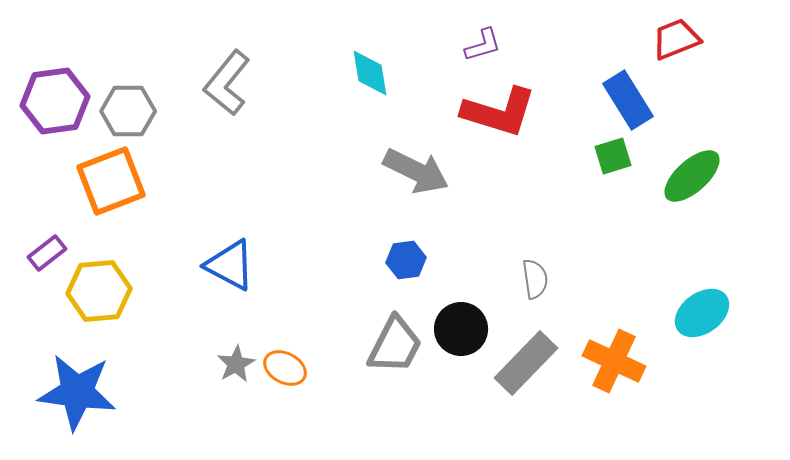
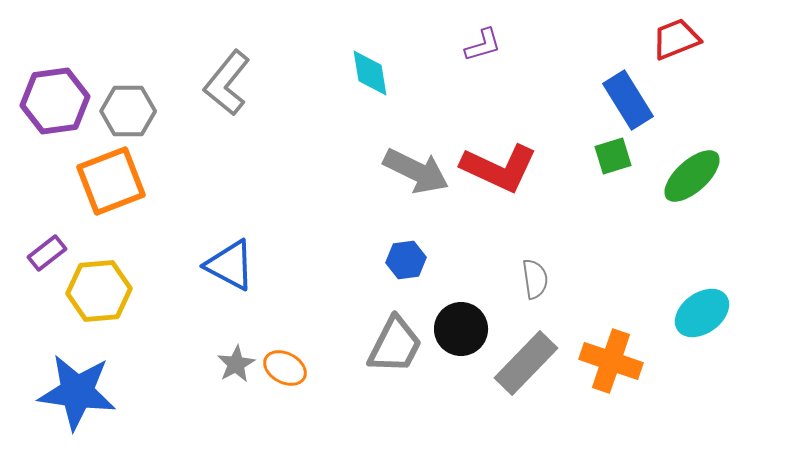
red L-shape: moved 56 px down; rotated 8 degrees clockwise
orange cross: moved 3 px left; rotated 6 degrees counterclockwise
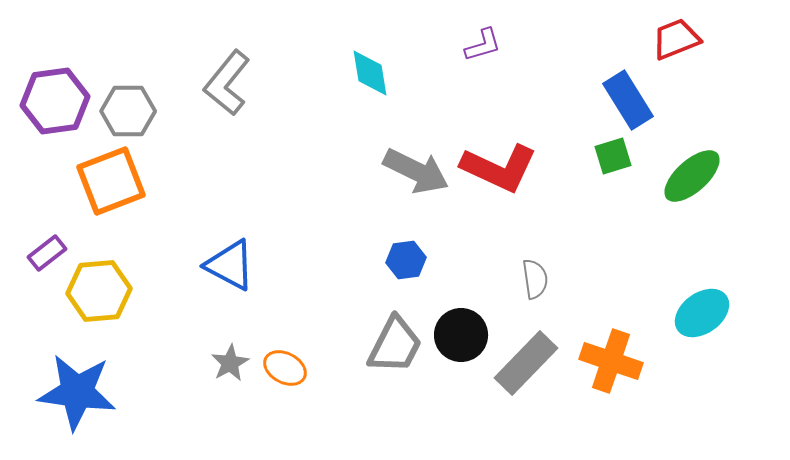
black circle: moved 6 px down
gray star: moved 6 px left, 1 px up
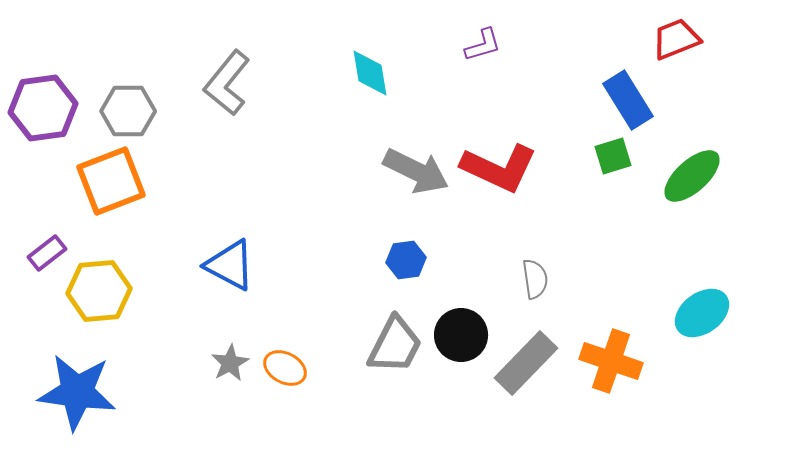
purple hexagon: moved 12 px left, 7 px down
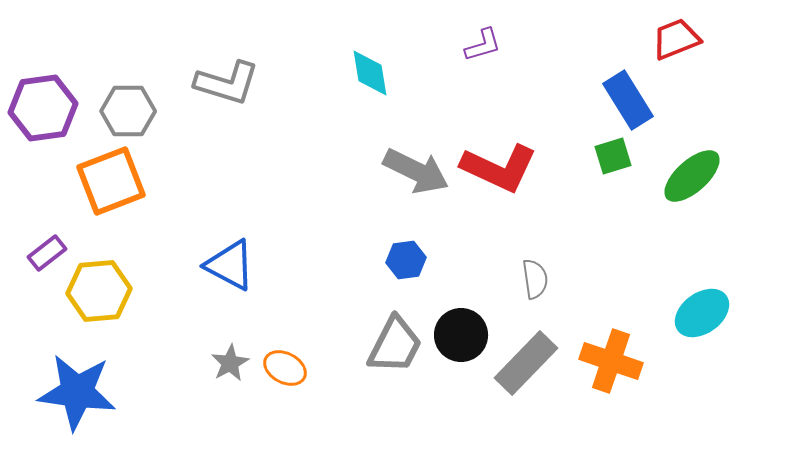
gray L-shape: rotated 112 degrees counterclockwise
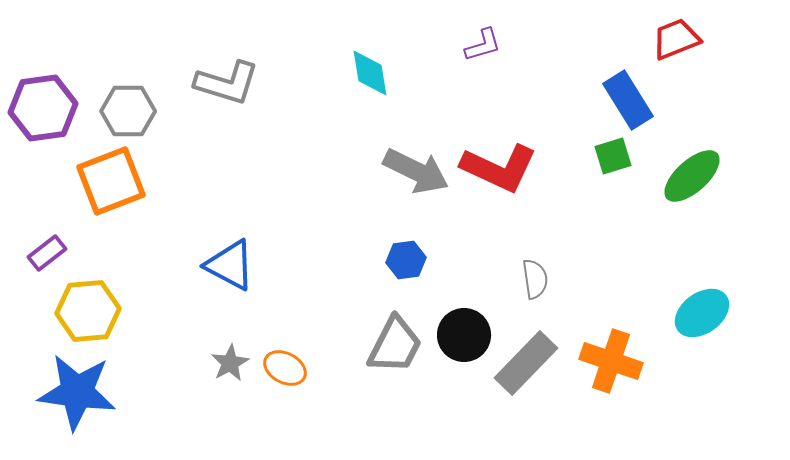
yellow hexagon: moved 11 px left, 20 px down
black circle: moved 3 px right
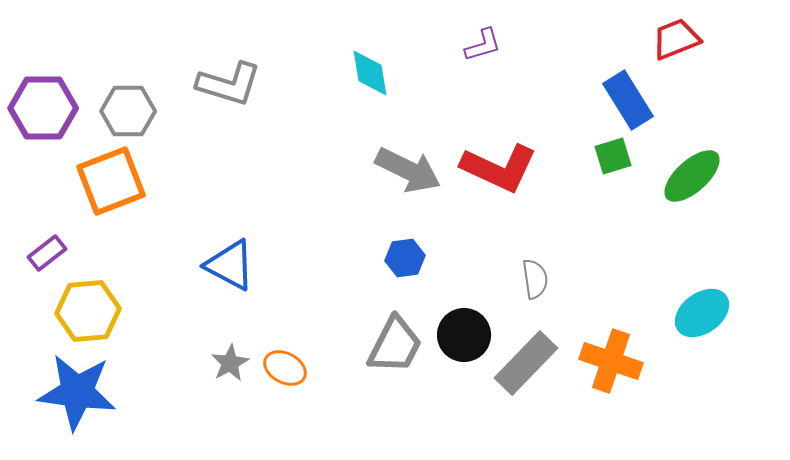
gray L-shape: moved 2 px right, 1 px down
purple hexagon: rotated 8 degrees clockwise
gray arrow: moved 8 px left, 1 px up
blue hexagon: moved 1 px left, 2 px up
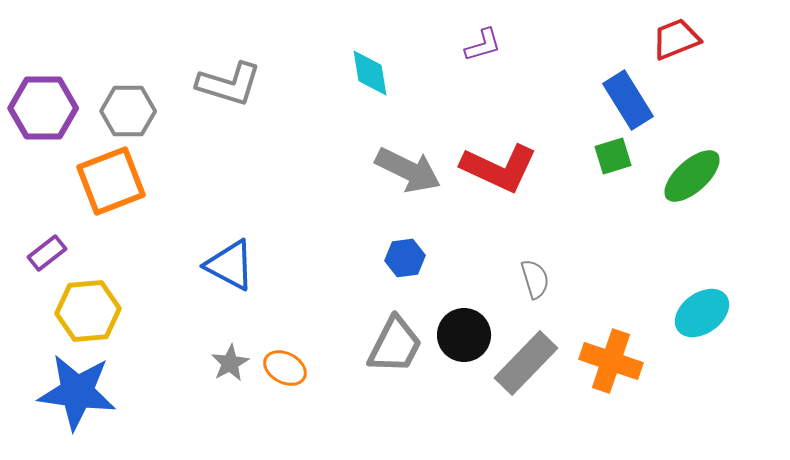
gray semicircle: rotated 9 degrees counterclockwise
